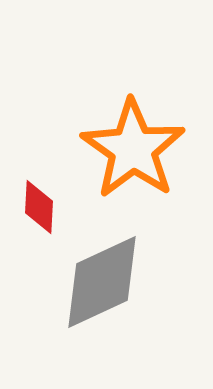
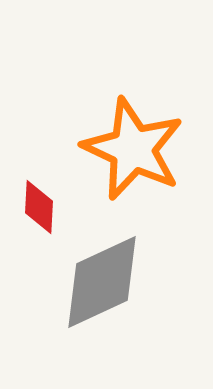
orange star: rotated 10 degrees counterclockwise
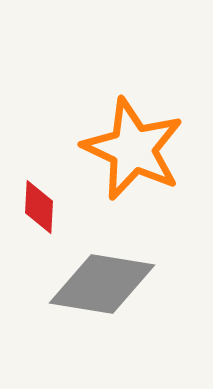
gray diamond: moved 2 px down; rotated 34 degrees clockwise
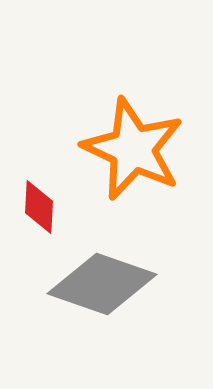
gray diamond: rotated 10 degrees clockwise
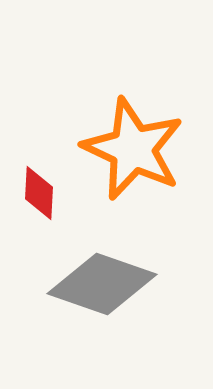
red diamond: moved 14 px up
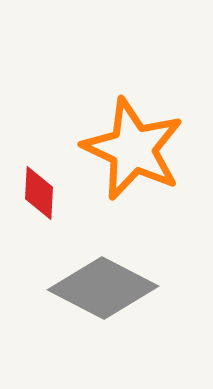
gray diamond: moved 1 px right, 4 px down; rotated 8 degrees clockwise
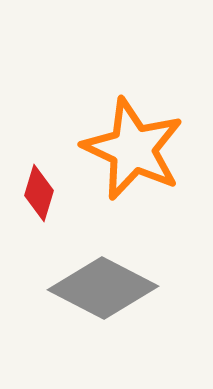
red diamond: rotated 14 degrees clockwise
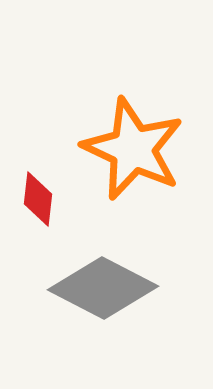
red diamond: moved 1 px left, 6 px down; rotated 10 degrees counterclockwise
